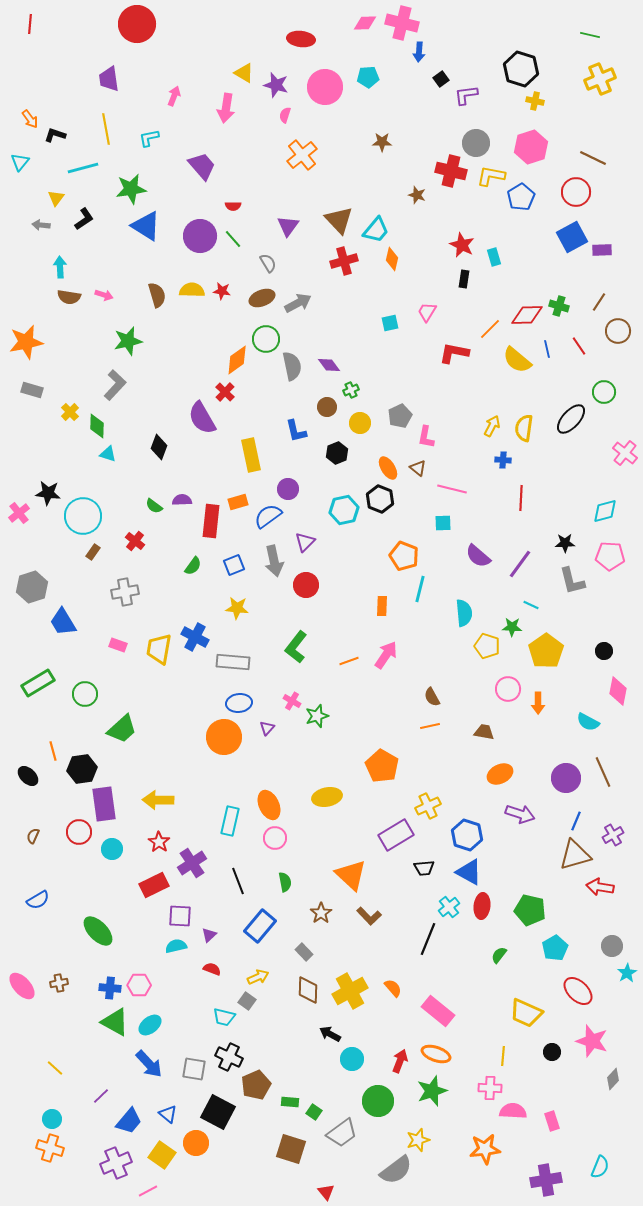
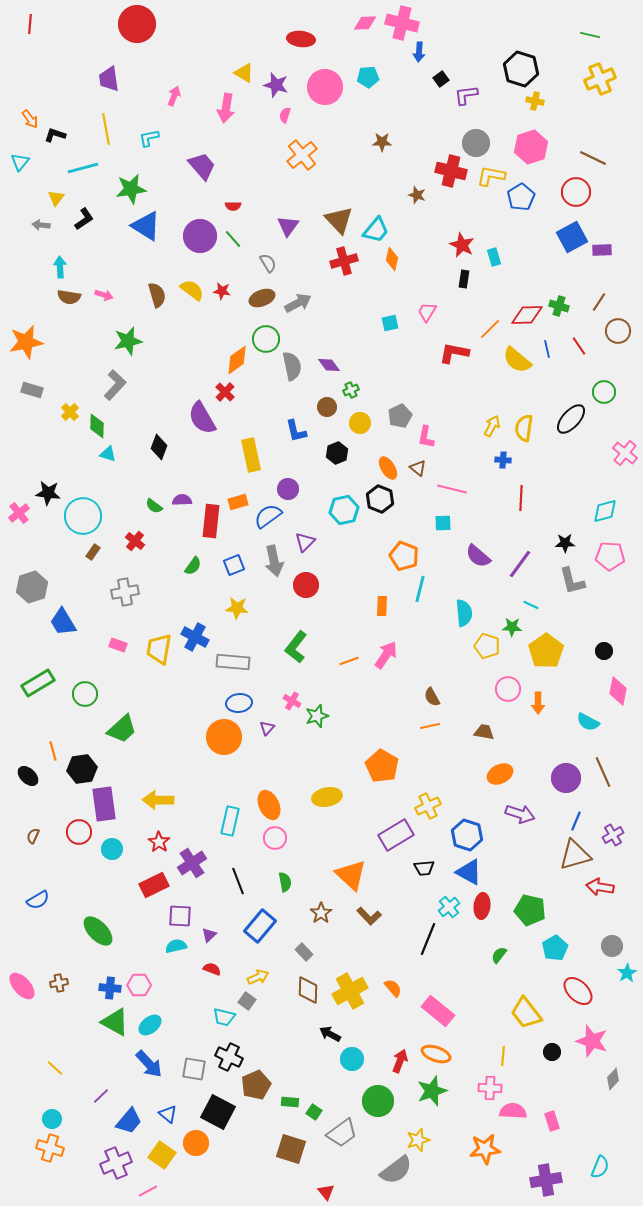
yellow semicircle at (192, 290): rotated 35 degrees clockwise
yellow trapezoid at (526, 1013): rotated 28 degrees clockwise
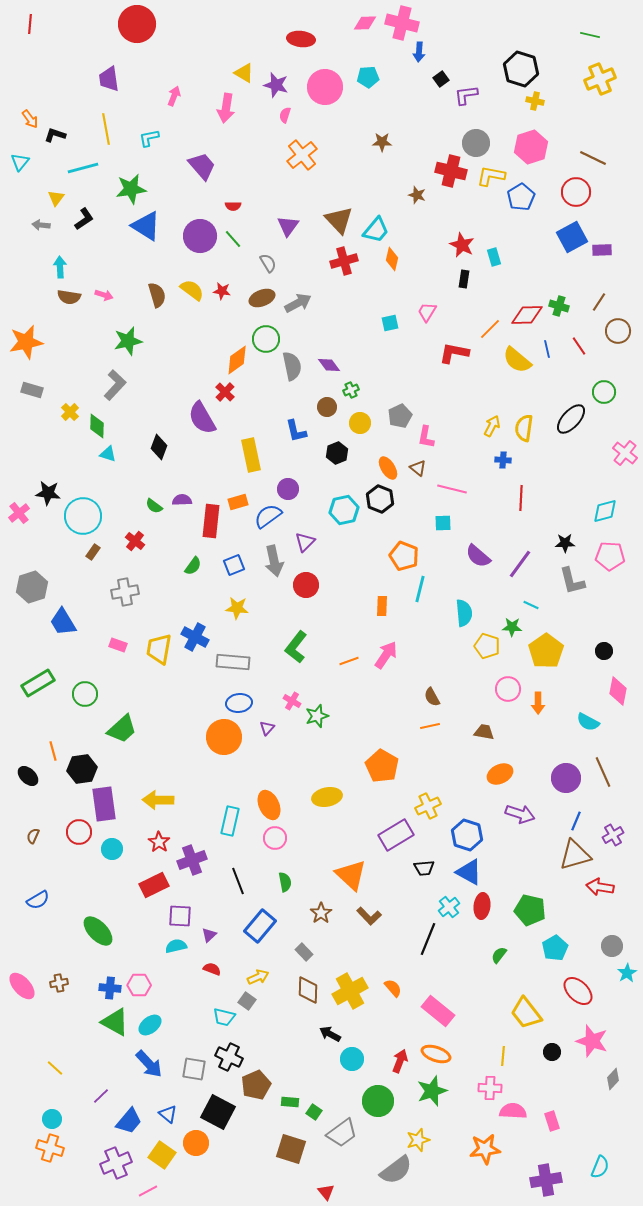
purple cross at (192, 863): moved 3 px up; rotated 12 degrees clockwise
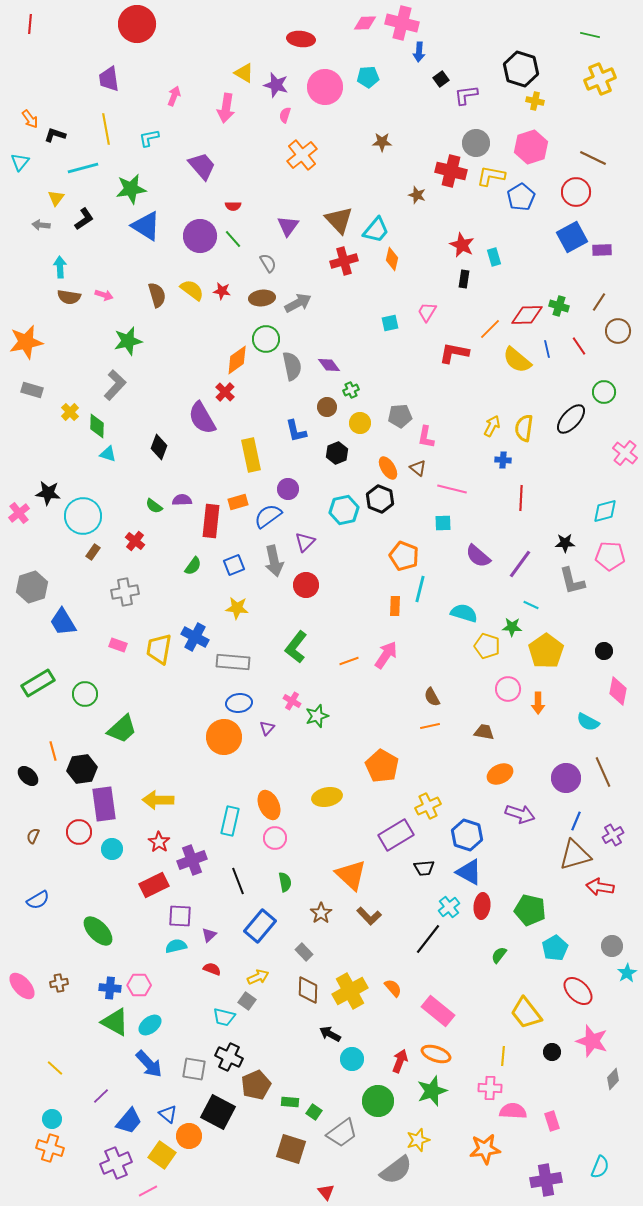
brown ellipse at (262, 298): rotated 15 degrees clockwise
gray pentagon at (400, 416): rotated 20 degrees clockwise
orange rectangle at (382, 606): moved 13 px right
cyan semicircle at (464, 613): rotated 68 degrees counterclockwise
black line at (428, 939): rotated 16 degrees clockwise
orange circle at (196, 1143): moved 7 px left, 7 px up
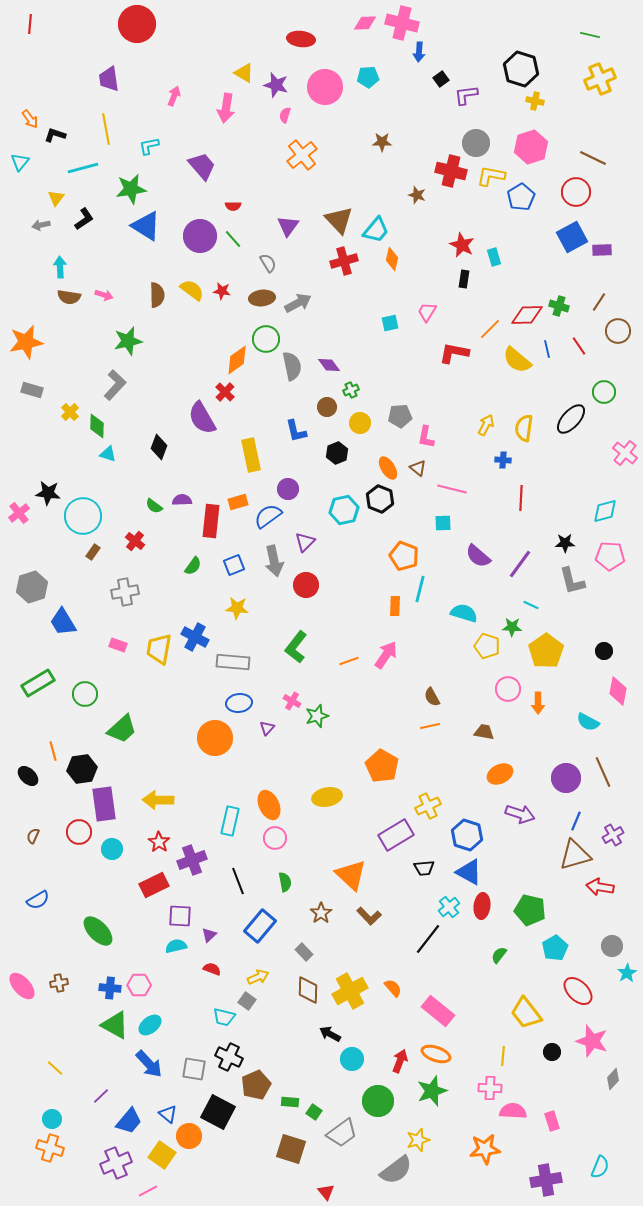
cyan L-shape at (149, 138): moved 8 px down
gray arrow at (41, 225): rotated 18 degrees counterclockwise
brown semicircle at (157, 295): rotated 15 degrees clockwise
yellow arrow at (492, 426): moved 6 px left, 1 px up
orange circle at (224, 737): moved 9 px left, 1 px down
green triangle at (115, 1022): moved 3 px down
